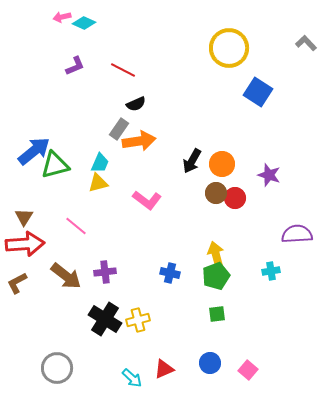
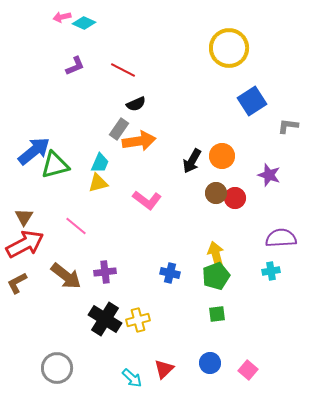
gray L-shape: moved 18 px left, 83 px down; rotated 40 degrees counterclockwise
blue square: moved 6 px left, 9 px down; rotated 24 degrees clockwise
orange circle: moved 8 px up
purple semicircle: moved 16 px left, 4 px down
red arrow: rotated 24 degrees counterclockwise
red triangle: rotated 20 degrees counterclockwise
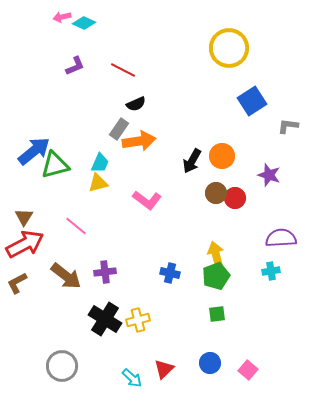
gray circle: moved 5 px right, 2 px up
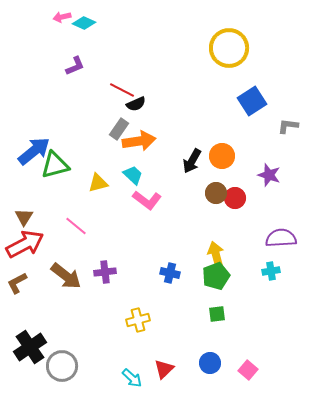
red line: moved 1 px left, 20 px down
cyan trapezoid: moved 33 px right, 12 px down; rotated 70 degrees counterclockwise
black cross: moved 75 px left, 28 px down; rotated 24 degrees clockwise
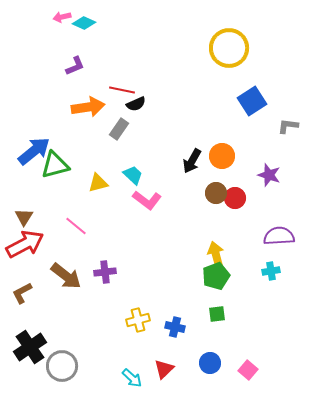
red line: rotated 15 degrees counterclockwise
orange arrow: moved 51 px left, 34 px up
purple semicircle: moved 2 px left, 2 px up
blue cross: moved 5 px right, 54 px down
brown L-shape: moved 5 px right, 10 px down
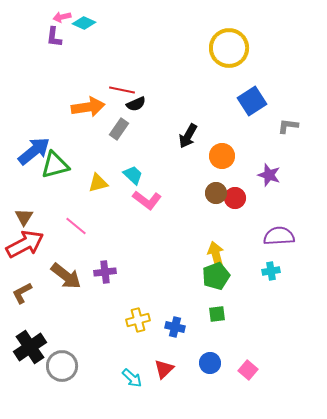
purple L-shape: moved 21 px left, 29 px up; rotated 120 degrees clockwise
black arrow: moved 4 px left, 25 px up
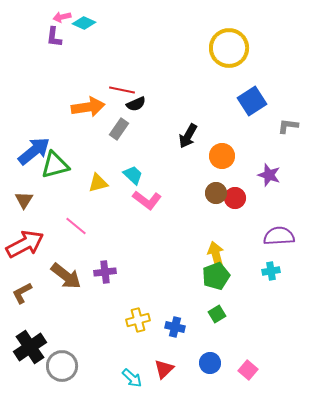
brown triangle: moved 17 px up
green square: rotated 24 degrees counterclockwise
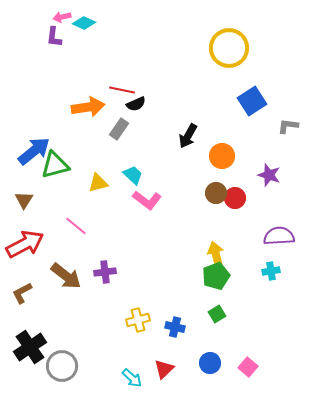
pink square: moved 3 px up
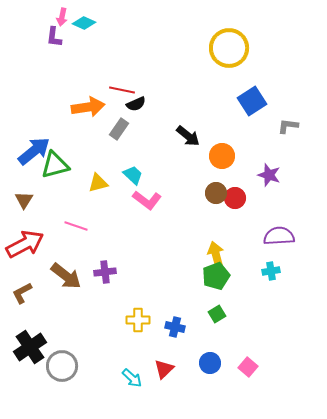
pink arrow: rotated 66 degrees counterclockwise
black arrow: rotated 80 degrees counterclockwise
pink line: rotated 20 degrees counterclockwise
yellow cross: rotated 15 degrees clockwise
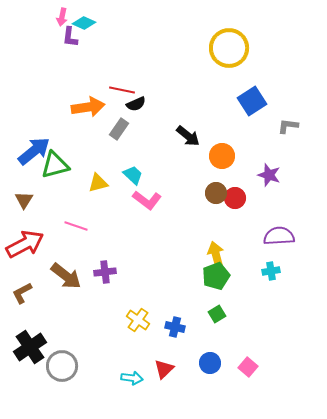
purple L-shape: moved 16 px right
yellow cross: rotated 35 degrees clockwise
cyan arrow: rotated 35 degrees counterclockwise
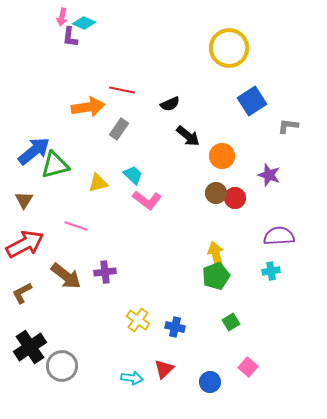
black semicircle: moved 34 px right
green square: moved 14 px right, 8 px down
blue circle: moved 19 px down
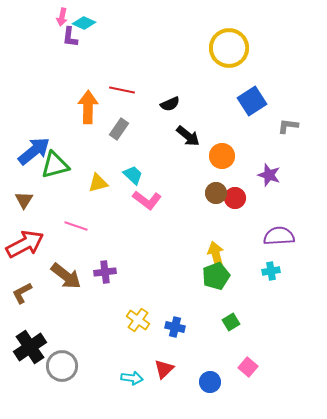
orange arrow: rotated 80 degrees counterclockwise
